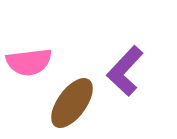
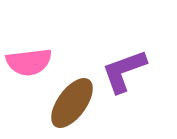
purple L-shape: moved 1 px left; rotated 27 degrees clockwise
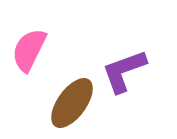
pink semicircle: moved 12 px up; rotated 123 degrees clockwise
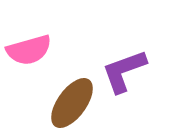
pink semicircle: rotated 132 degrees counterclockwise
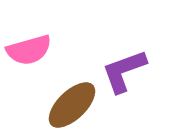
brown ellipse: moved 2 px down; rotated 10 degrees clockwise
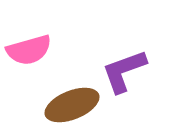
brown ellipse: rotated 22 degrees clockwise
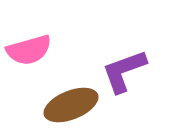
brown ellipse: moved 1 px left
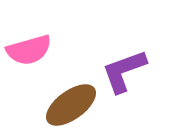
brown ellipse: rotated 14 degrees counterclockwise
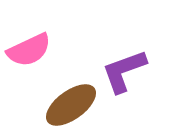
pink semicircle: rotated 9 degrees counterclockwise
